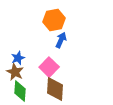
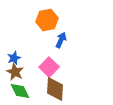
orange hexagon: moved 7 px left
blue star: moved 4 px left
green diamond: rotated 30 degrees counterclockwise
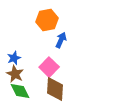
brown star: moved 2 px down
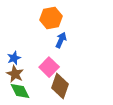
orange hexagon: moved 4 px right, 2 px up
brown diamond: moved 5 px right, 3 px up; rotated 15 degrees clockwise
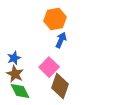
orange hexagon: moved 4 px right, 1 px down
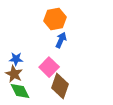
blue star: moved 2 px right, 1 px down; rotated 24 degrees clockwise
brown star: moved 1 px left
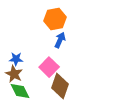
blue arrow: moved 1 px left
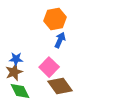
brown star: moved 2 px up; rotated 24 degrees clockwise
brown diamond: rotated 55 degrees counterclockwise
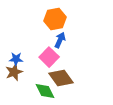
pink square: moved 10 px up
brown diamond: moved 1 px right, 8 px up
green diamond: moved 25 px right
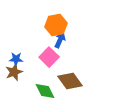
orange hexagon: moved 1 px right, 6 px down
brown diamond: moved 9 px right, 3 px down
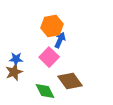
orange hexagon: moved 4 px left, 1 px down
